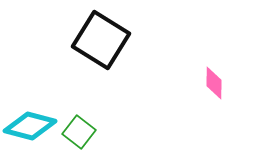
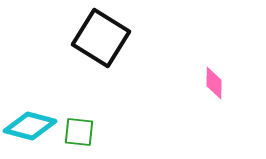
black square: moved 2 px up
green square: rotated 32 degrees counterclockwise
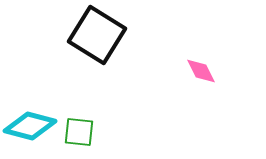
black square: moved 4 px left, 3 px up
pink diamond: moved 13 px left, 12 px up; rotated 28 degrees counterclockwise
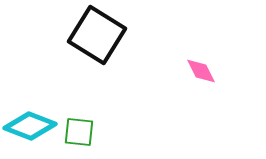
cyan diamond: rotated 6 degrees clockwise
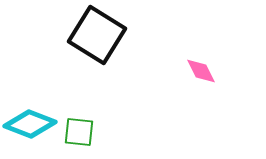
cyan diamond: moved 2 px up
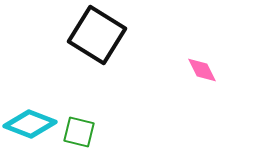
pink diamond: moved 1 px right, 1 px up
green square: rotated 8 degrees clockwise
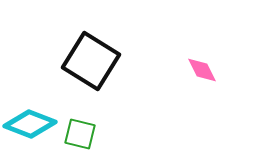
black square: moved 6 px left, 26 px down
green square: moved 1 px right, 2 px down
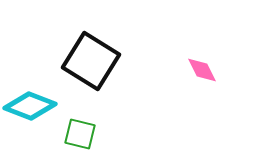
cyan diamond: moved 18 px up
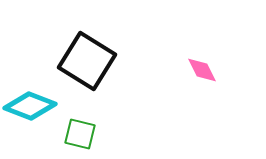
black square: moved 4 px left
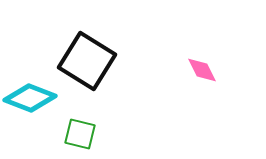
cyan diamond: moved 8 px up
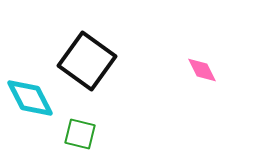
black square: rotated 4 degrees clockwise
cyan diamond: rotated 42 degrees clockwise
